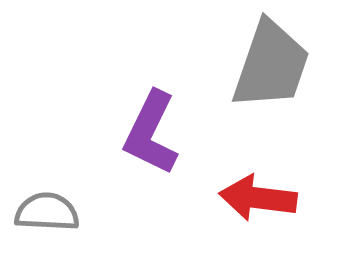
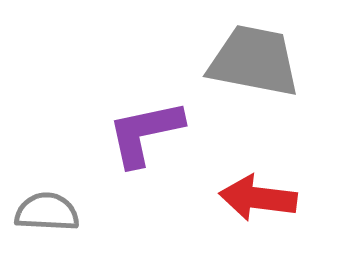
gray trapezoid: moved 17 px left, 4 px up; rotated 98 degrees counterclockwise
purple L-shape: moved 6 px left; rotated 52 degrees clockwise
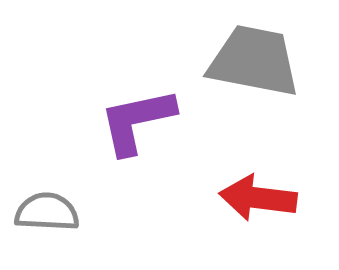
purple L-shape: moved 8 px left, 12 px up
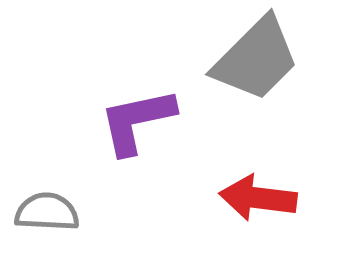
gray trapezoid: moved 2 px right, 2 px up; rotated 124 degrees clockwise
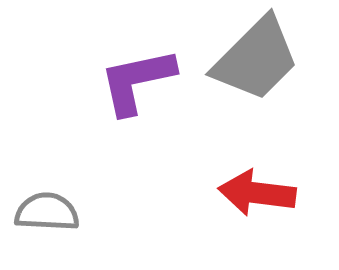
purple L-shape: moved 40 px up
red arrow: moved 1 px left, 5 px up
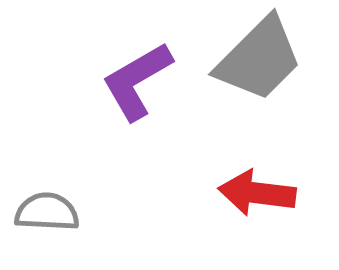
gray trapezoid: moved 3 px right
purple L-shape: rotated 18 degrees counterclockwise
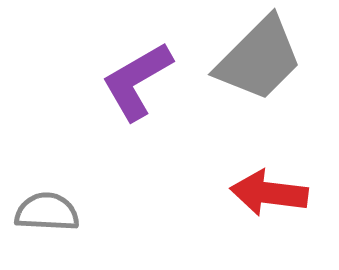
red arrow: moved 12 px right
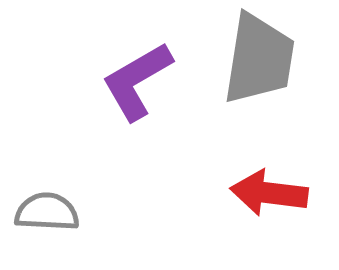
gray trapezoid: rotated 36 degrees counterclockwise
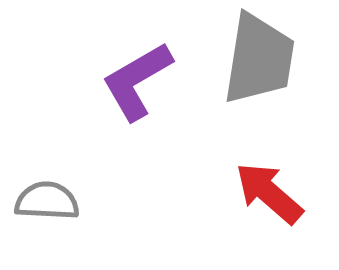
red arrow: rotated 34 degrees clockwise
gray semicircle: moved 11 px up
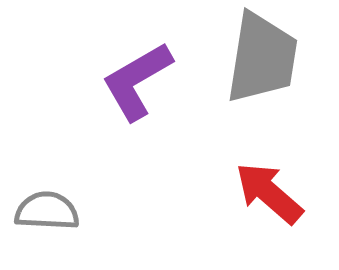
gray trapezoid: moved 3 px right, 1 px up
gray semicircle: moved 10 px down
